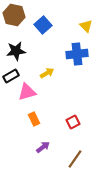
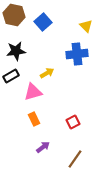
blue square: moved 3 px up
pink triangle: moved 6 px right
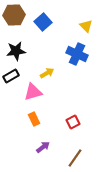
brown hexagon: rotated 15 degrees counterclockwise
blue cross: rotated 30 degrees clockwise
brown line: moved 1 px up
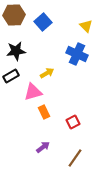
orange rectangle: moved 10 px right, 7 px up
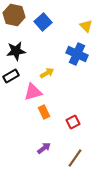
brown hexagon: rotated 15 degrees clockwise
purple arrow: moved 1 px right, 1 px down
